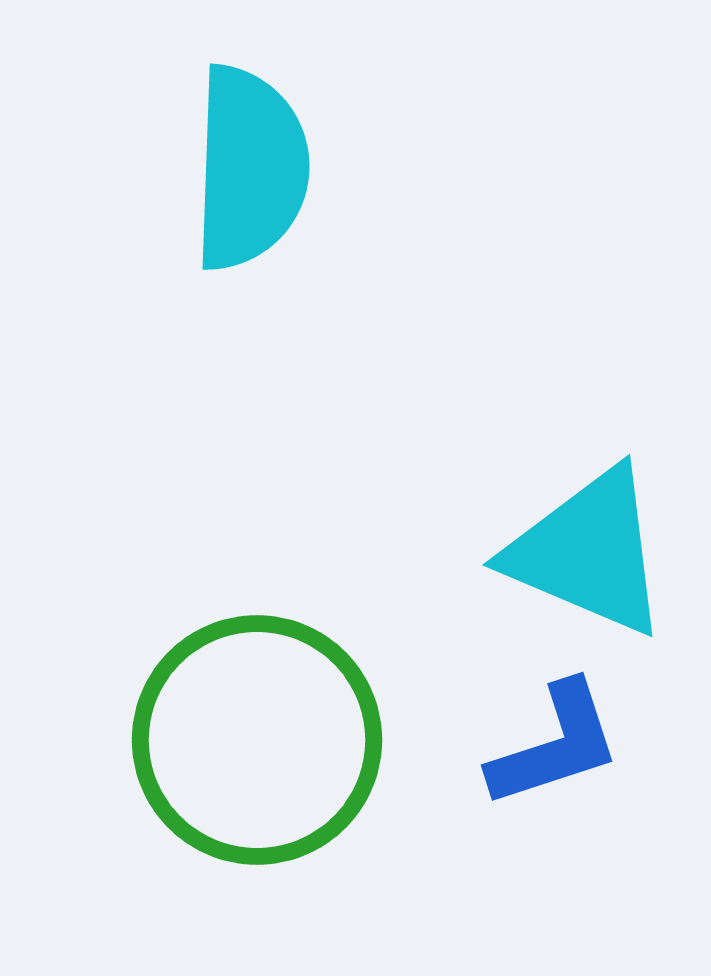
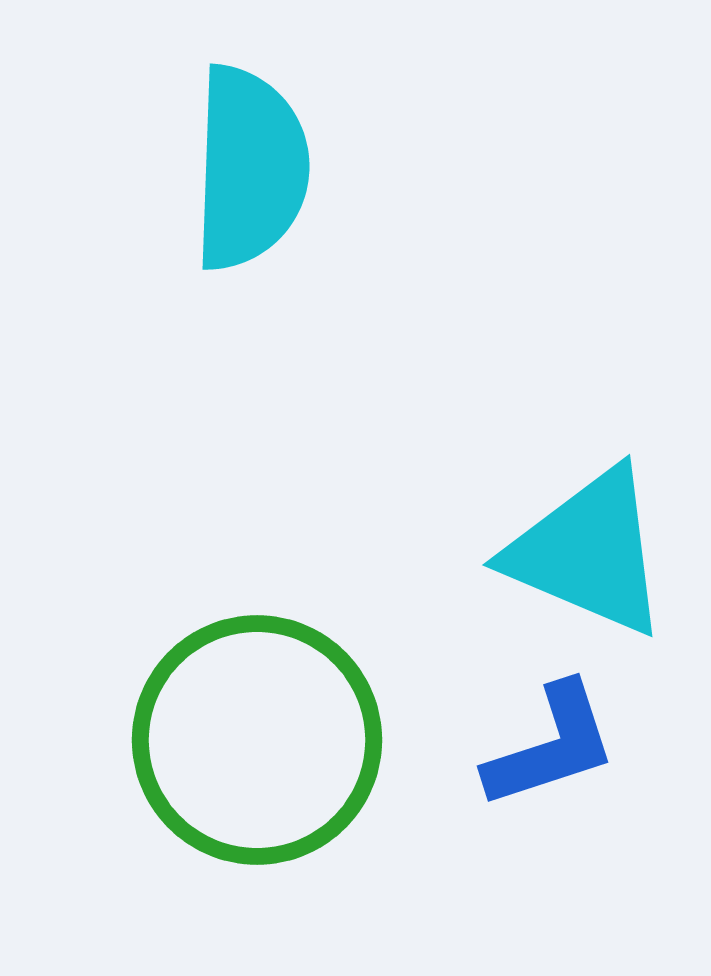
blue L-shape: moved 4 px left, 1 px down
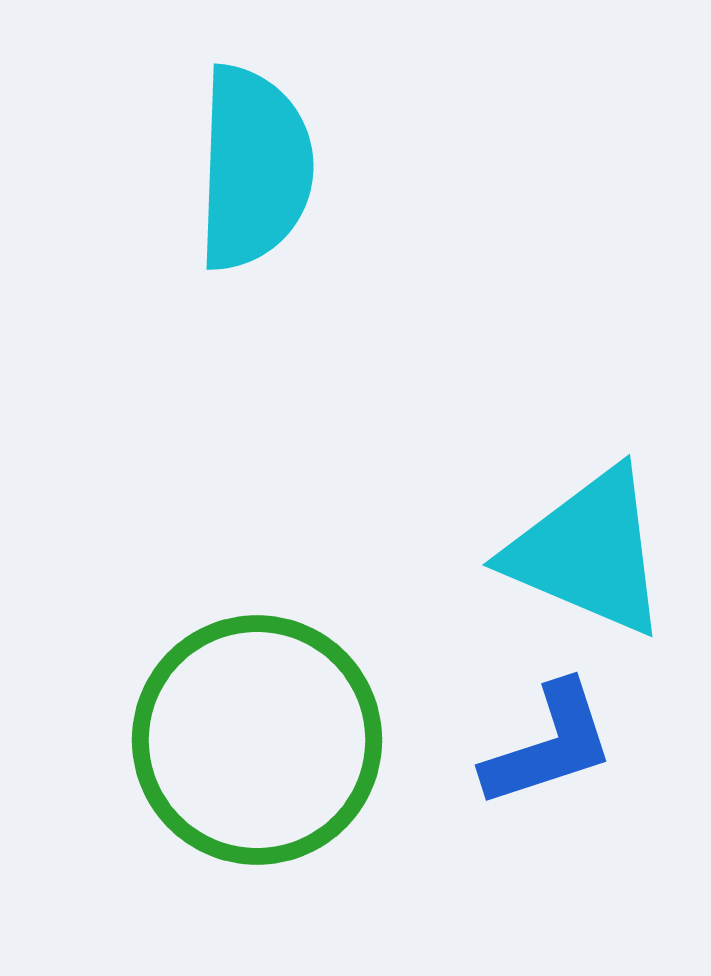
cyan semicircle: moved 4 px right
blue L-shape: moved 2 px left, 1 px up
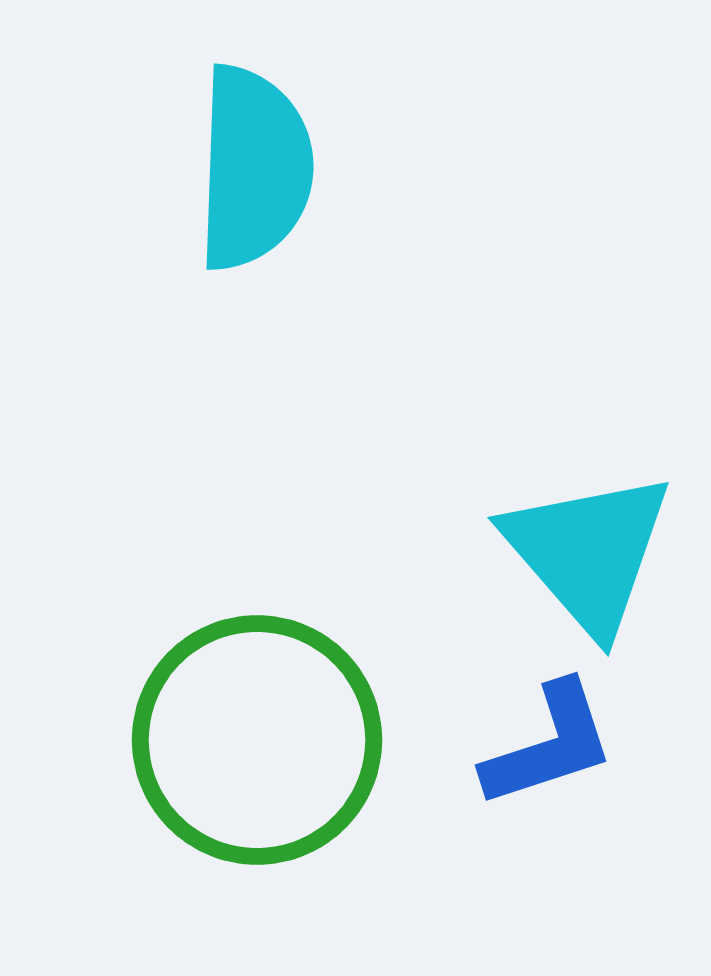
cyan triangle: rotated 26 degrees clockwise
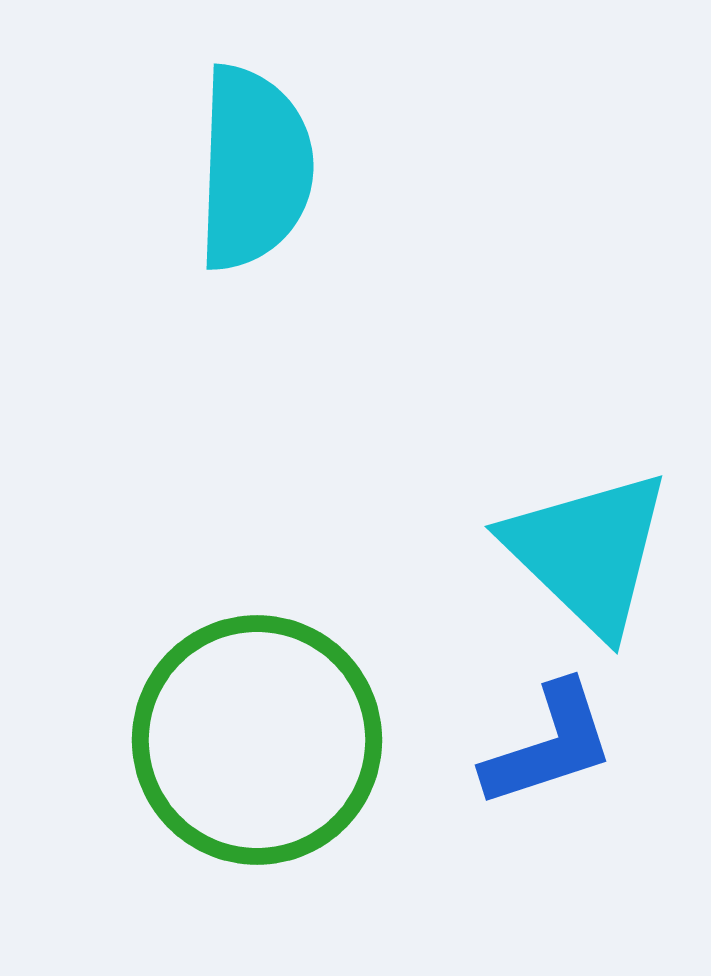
cyan triangle: rotated 5 degrees counterclockwise
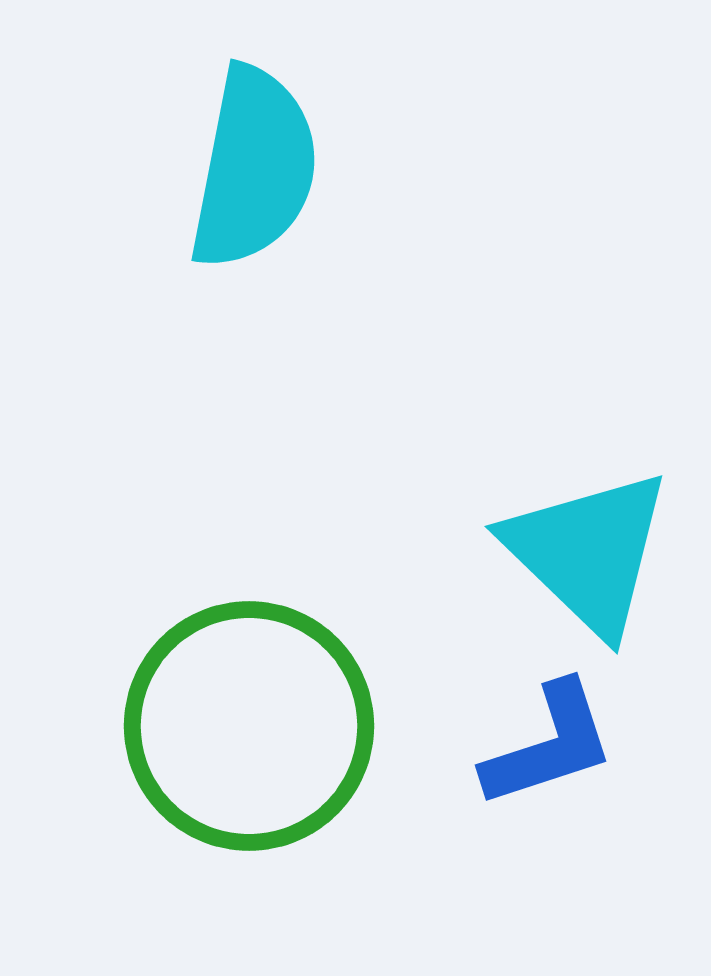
cyan semicircle: rotated 9 degrees clockwise
green circle: moved 8 px left, 14 px up
